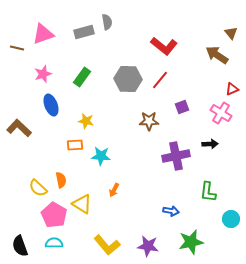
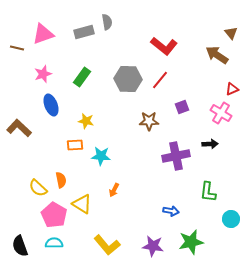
purple star: moved 5 px right
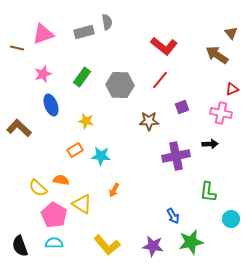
gray hexagon: moved 8 px left, 6 px down
pink cross: rotated 20 degrees counterclockwise
orange rectangle: moved 5 px down; rotated 28 degrees counterclockwise
orange semicircle: rotated 70 degrees counterclockwise
blue arrow: moved 2 px right, 5 px down; rotated 49 degrees clockwise
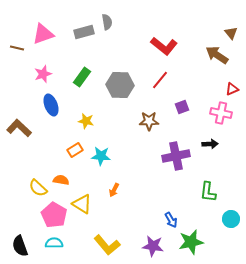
blue arrow: moved 2 px left, 4 px down
